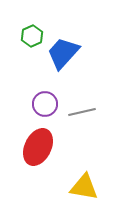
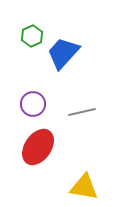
purple circle: moved 12 px left
red ellipse: rotated 9 degrees clockwise
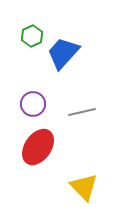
yellow triangle: rotated 36 degrees clockwise
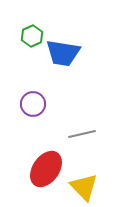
blue trapezoid: rotated 123 degrees counterclockwise
gray line: moved 22 px down
red ellipse: moved 8 px right, 22 px down
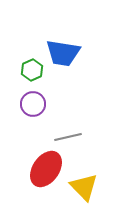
green hexagon: moved 34 px down
gray line: moved 14 px left, 3 px down
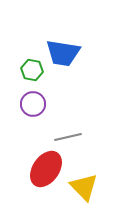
green hexagon: rotated 25 degrees counterclockwise
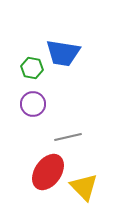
green hexagon: moved 2 px up
red ellipse: moved 2 px right, 3 px down
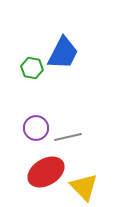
blue trapezoid: rotated 72 degrees counterclockwise
purple circle: moved 3 px right, 24 px down
red ellipse: moved 2 px left; rotated 24 degrees clockwise
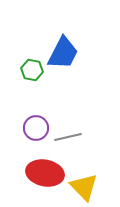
green hexagon: moved 2 px down
red ellipse: moved 1 px left, 1 px down; rotated 42 degrees clockwise
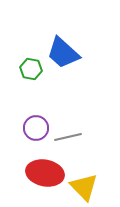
blue trapezoid: rotated 105 degrees clockwise
green hexagon: moved 1 px left, 1 px up
